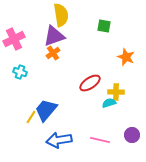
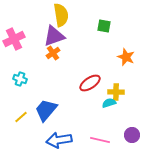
cyan cross: moved 7 px down
yellow line: moved 10 px left; rotated 16 degrees clockwise
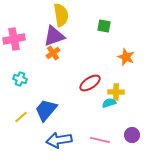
pink cross: rotated 15 degrees clockwise
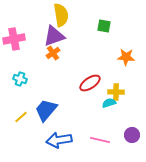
orange star: rotated 18 degrees counterclockwise
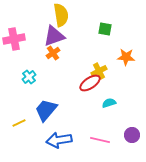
green square: moved 1 px right, 3 px down
cyan cross: moved 9 px right, 2 px up; rotated 32 degrees clockwise
yellow cross: moved 17 px left, 21 px up; rotated 28 degrees counterclockwise
yellow line: moved 2 px left, 6 px down; rotated 16 degrees clockwise
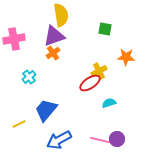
yellow line: moved 1 px down
purple circle: moved 15 px left, 4 px down
blue arrow: rotated 20 degrees counterclockwise
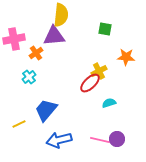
yellow semicircle: rotated 15 degrees clockwise
purple triangle: rotated 15 degrees clockwise
orange cross: moved 17 px left
red ellipse: rotated 10 degrees counterclockwise
blue arrow: rotated 15 degrees clockwise
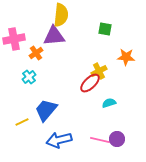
yellow line: moved 3 px right, 2 px up
